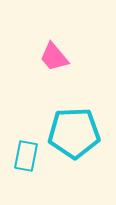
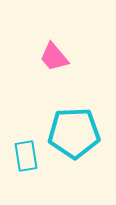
cyan rectangle: rotated 20 degrees counterclockwise
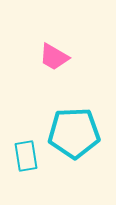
pink trapezoid: rotated 20 degrees counterclockwise
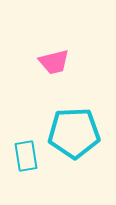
pink trapezoid: moved 5 px down; rotated 44 degrees counterclockwise
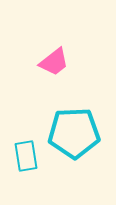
pink trapezoid: rotated 24 degrees counterclockwise
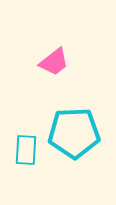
cyan rectangle: moved 6 px up; rotated 12 degrees clockwise
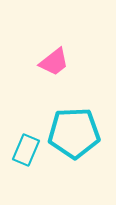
cyan rectangle: rotated 20 degrees clockwise
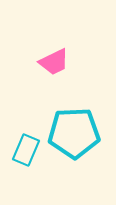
pink trapezoid: rotated 12 degrees clockwise
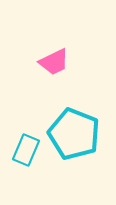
cyan pentagon: moved 1 px down; rotated 24 degrees clockwise
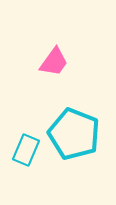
pink trapezoid: rotated 28 degrees counterclockwise
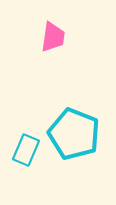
pink trapezoid: moved 1 px left, 25 px up; rotated 28 degrees counterclockwise
